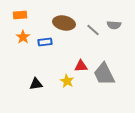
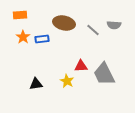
blue rectangle: moved 3 px left, 3 px up
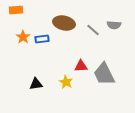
orange rectangle: moved 4 px left, 5 px up
yellow star: moved 1 px left, 1 px down
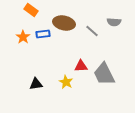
orange rectangle: moved 15 px right; rotated 40 degrees clockwise
gray semicircle: moved 3 px up
gray line: moved 1 px left, 1 px down
blue rectangle: moved 1 px right, 5 px up
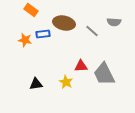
orange star: moved 2 px right, 3 px down; rotated 24 degrees counterclockwise
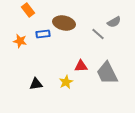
orange rectangle: moved 3 px left; rotated 16 degrees clockwise
gray semicircle: rotated 32 degrees counterclockwise
gray line: moved 6 px right, 3 px down
orange star: moved 5 px left, 1 px down
gray trapezoid: moved 3 px right, 1 px up
yellow star: rotated 16 degrees clockwise
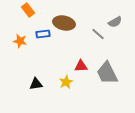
gray semicircle: moved 1 px right
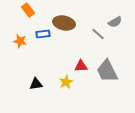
gray trapezoid: moved 2 px up
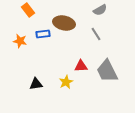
gray semicircle: moved 15 px left, 12 px up
gray line: moved 2 px left; rotated 16 degrees clockwise
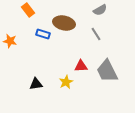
blue rectangle: rotated 24 degrees clockwise
orange star: moved 10 px left
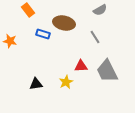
gray line: moved 1 px left, 3 px down
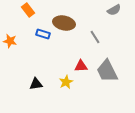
gray semicircle: moved 14 px right
